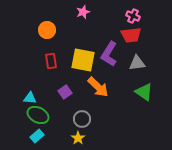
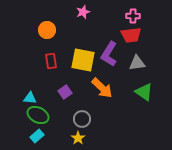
pink cross: rotated 24 degrees counterclockwise
orange arrow: moved 4 px right, 1 px down
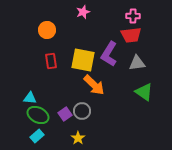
orange arrow: moved 8 px left, 3 px up
purple square: moved 22 px down
gray circle: moved 8 px up
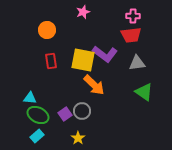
purple L-shape: moved 4 px left; rotated 85 degrees counterclockwise
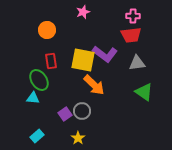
cyan triangle: moved 3 px right
green ellipse: moved 1 px right, 35 px up; rotated 30 degrees clockwise
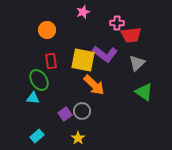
pink cross: moved 16 px left, 7 px down
gray triangle: rotated 36 degrees counterclockwise
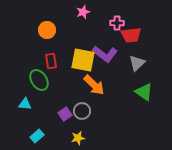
cyan triangle: moved 8 px left, 6 px down
yellow star: rotated 24 degrees clockwise
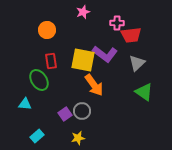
orange arrow: rotated 10 degrees clockwise
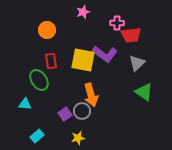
orange arrow: moved 3 px left, 10 px down; rotated 20 degrees clockwise
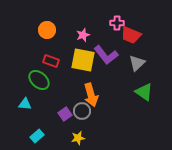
pink star: moved 23 px down
red trapezoid: rotated 30 degrees clockwise
purple L-shape: moved 1 px right, 1 px down; rotated 15 degrees clockwise
red rectangle: rotated 63 degrees counterclockwise
green ellipse: rotated 15 degrees counterclockwise
